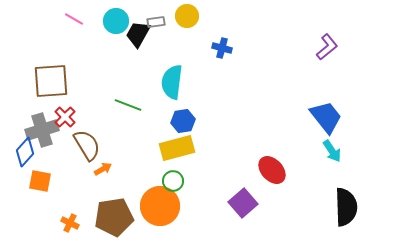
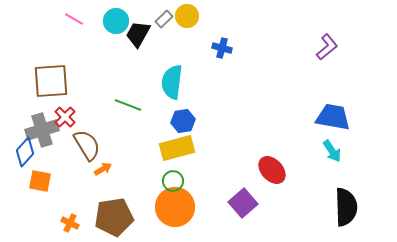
gray rectangle: moved 8 px right, 3 px up; rotated 36 degrees counterclockwise
blue trapezoid: moved 7 px right; rotated 42 degrees counterclockwise
orange circle: moved 15 px right, 1 px down
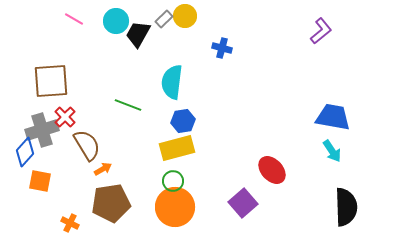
yellow circle: moved 2 px left
purple L-shape: moved 6 px left, 16 px up
brown pentagon: moved 3 px left, 14 px up
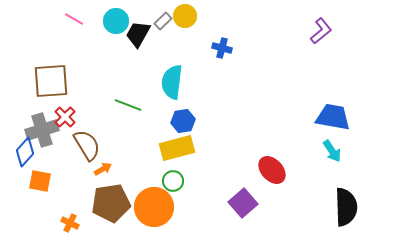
gray rectangle: moved 1 px left, 2 px down
orange circle: moved 21 px left
